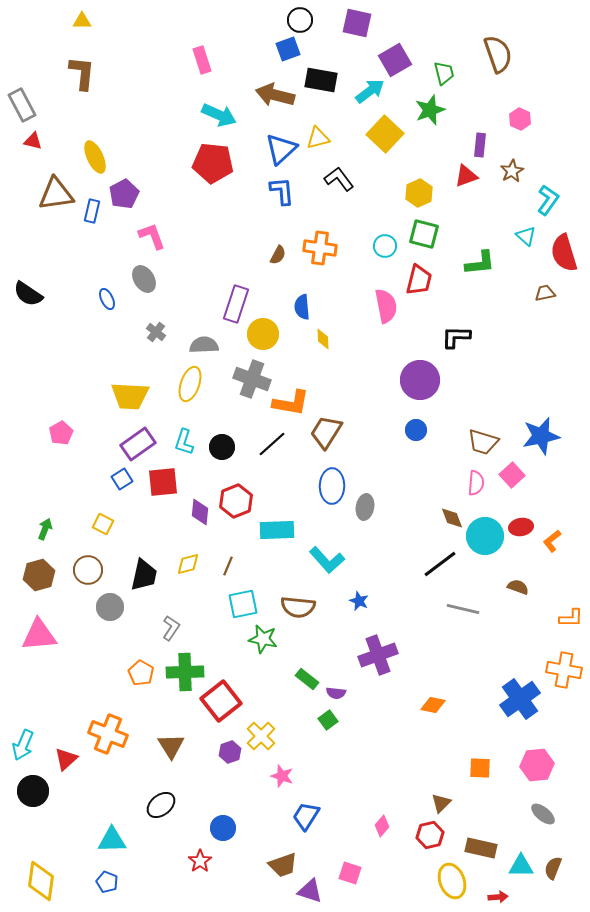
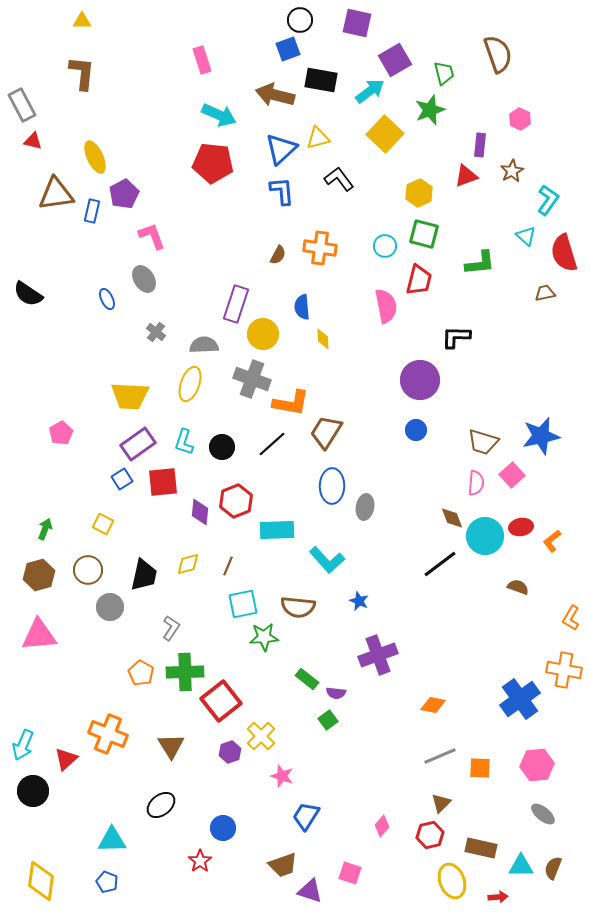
gray line at (463, 609): moved 23 px left, 147 px down; rotated 36 degrees counterclockwise
orange L-shape at (571, 618): rotated 120 degrees clockwise
green star at (263, 639): moved 1 px right, 2 px up; rotated 16 degrees counterclockwise
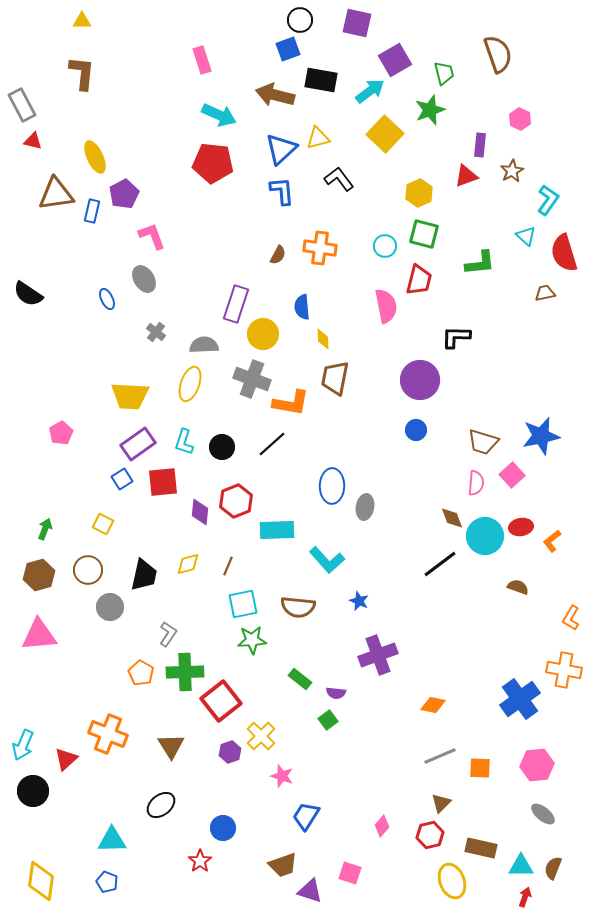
brown trapezoid at (326, 432): moved 9 px right, 54 px up; rotated 21 degrees counterclockwise
gray L-shape at (171, 628): moved 3 px left, 6 px down
green star at (264, 637): moved 12 px left, 3 px down
green rectangle at (307, 679): moved 7 px left
red arrow at (498, 897): moved 27 px right; rotated 66 degrees counterclockwise
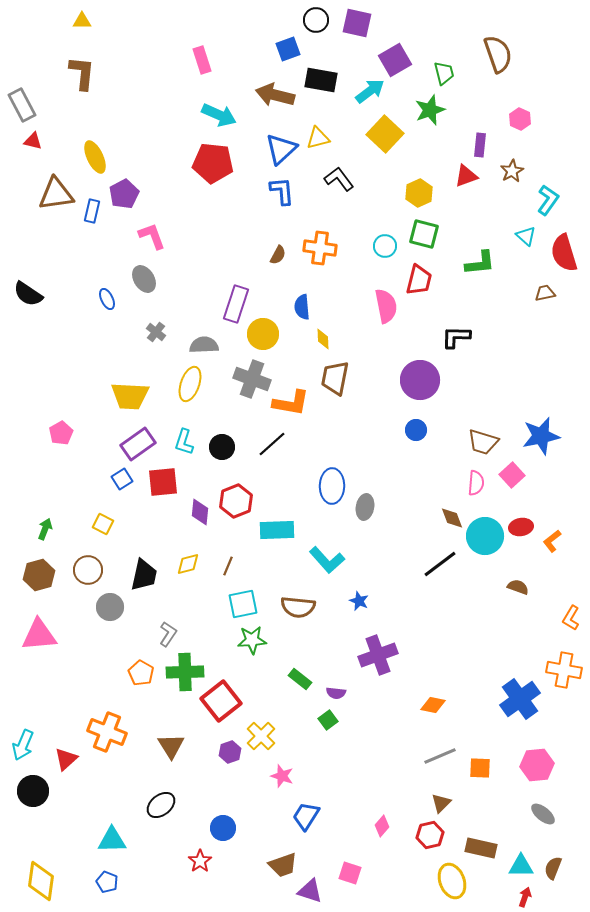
black circle at (300, 20): moved 16 px right
orange cross at (108, 734): moved 1 px left, 2 px up
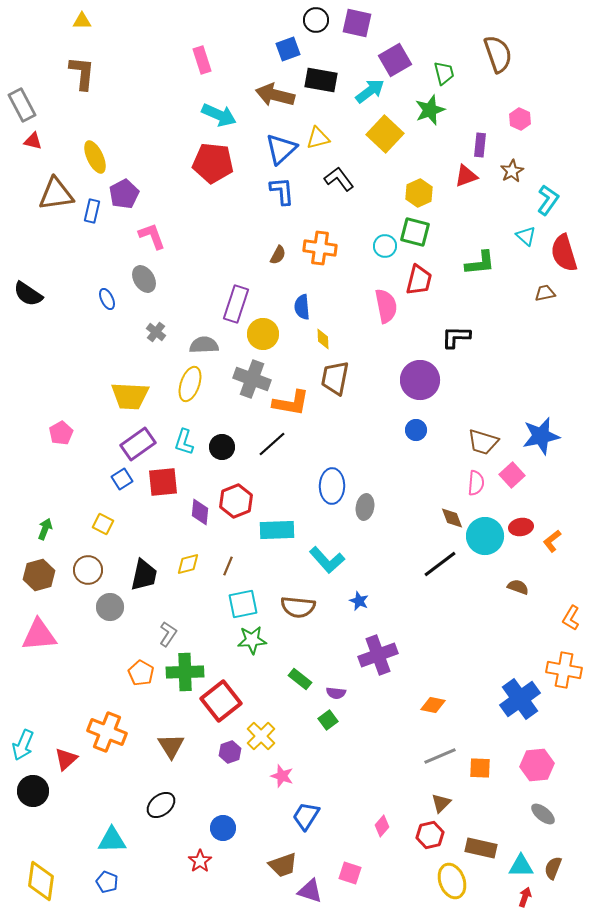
green square at (424, 234): moved 9 px left, 2 px up
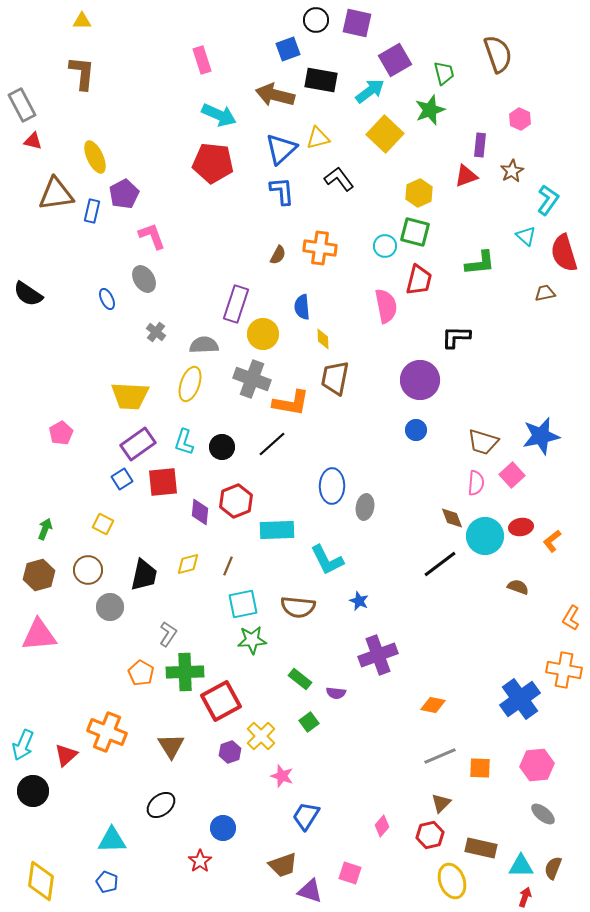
cyan L-shape at (327, 560): rotated 15 degrees clockwise
red square at (221, 701): rotated 9 degrees clockwise
green square at (328, 720): moved 19 px left, 2 px down
red triangle at (66, 759): moved 4 px up
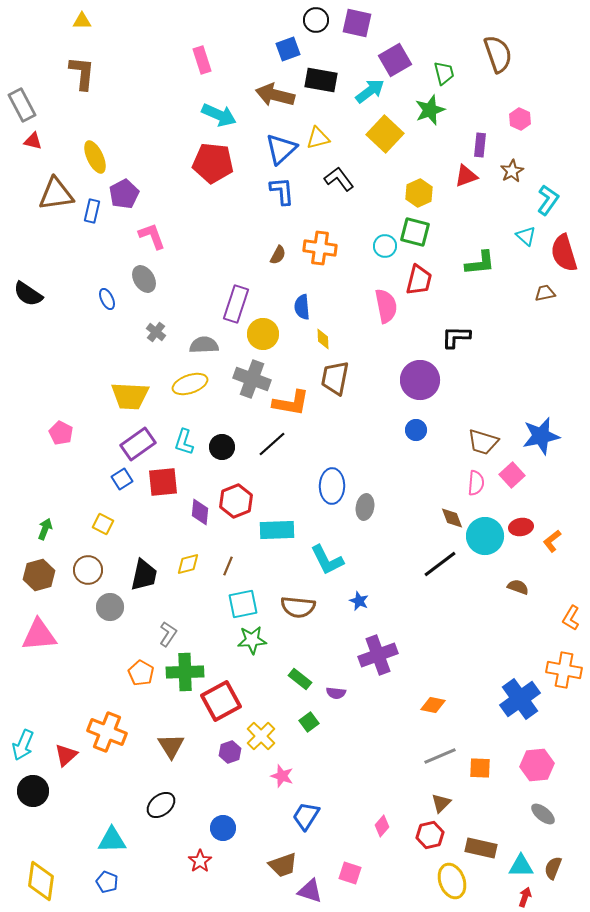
yellow ellipse at (190, 384): rotated 52 degrees clockwise
pink pentagon at (61, 433): rotated 15 degrees counterclockwise
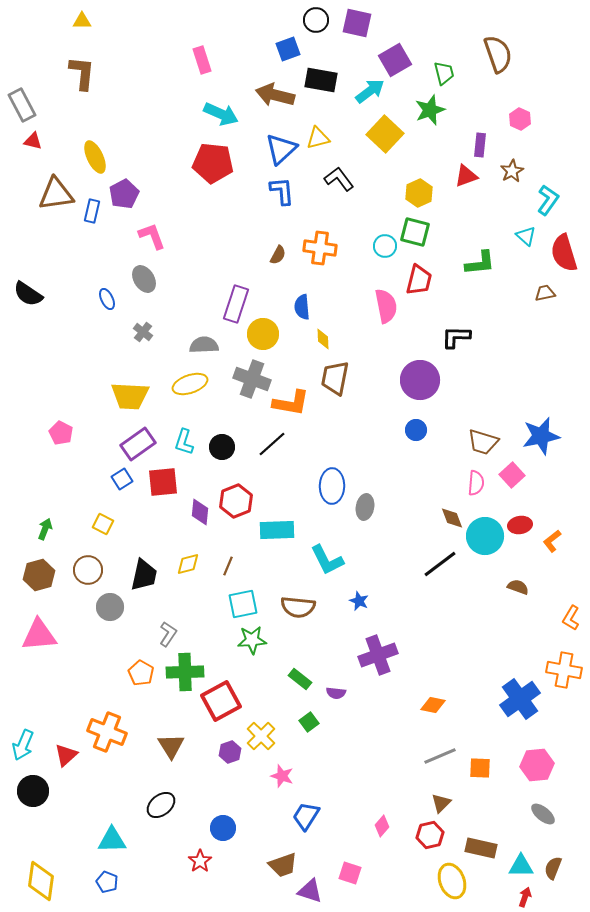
cyan arrow at (219, 115): moved 2 px right, 1 px up
gray cross at (156, 332): moved 13 px left
red ellipse at (521, 527): moved 1 px left, 2 px up
